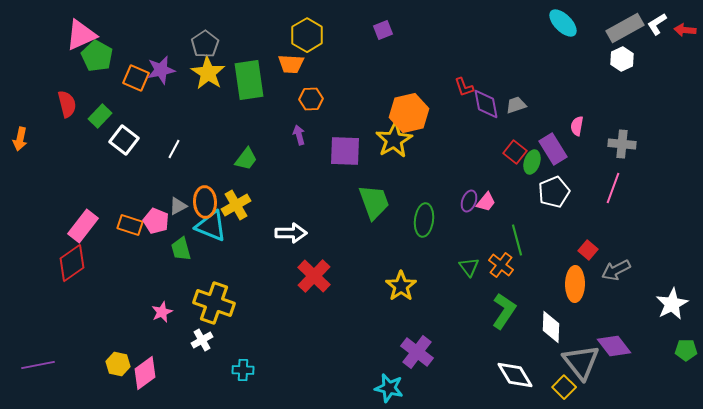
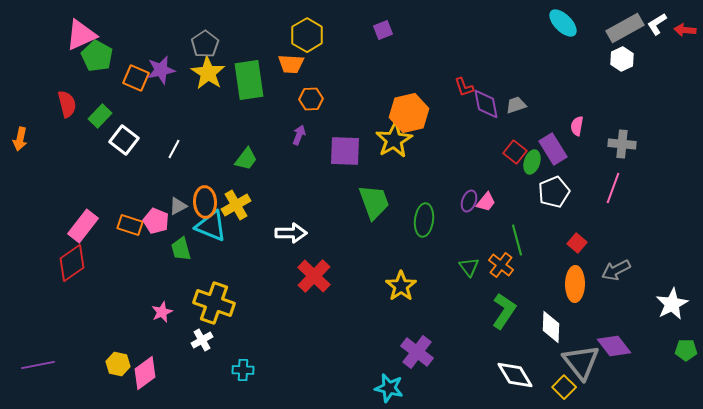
purple arrow at (299, 135): rotated 36 degrees clockwise
red square at (588, 250): moved 11 px left, 7 px up
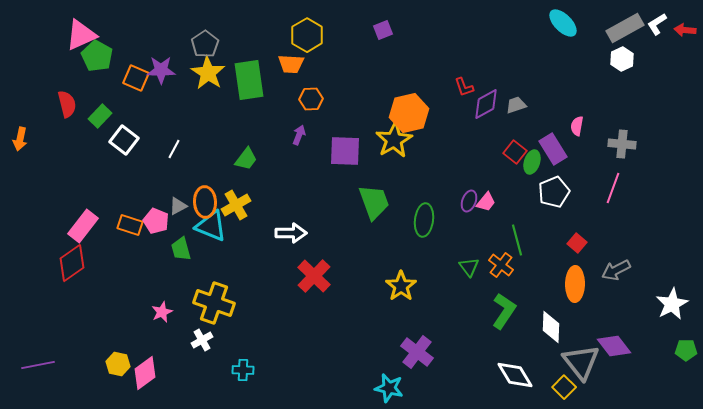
purple star at (161, 70): rotated 12 degrees clockwise
purple diamond at (486, 104): rotated 72 degrees clockwise
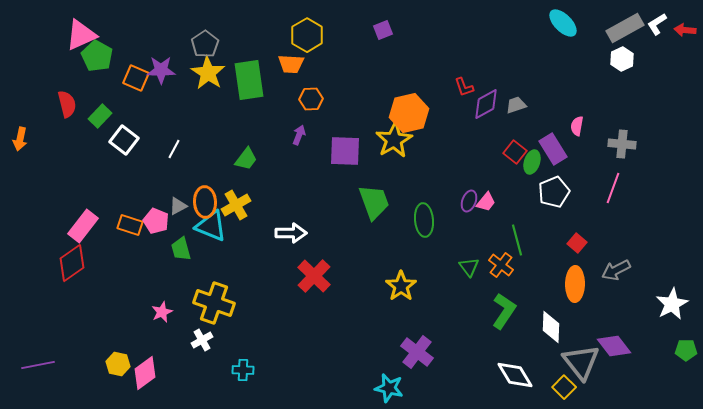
green ellipse at (424, 220): rotated 12 degrees counterclockwise
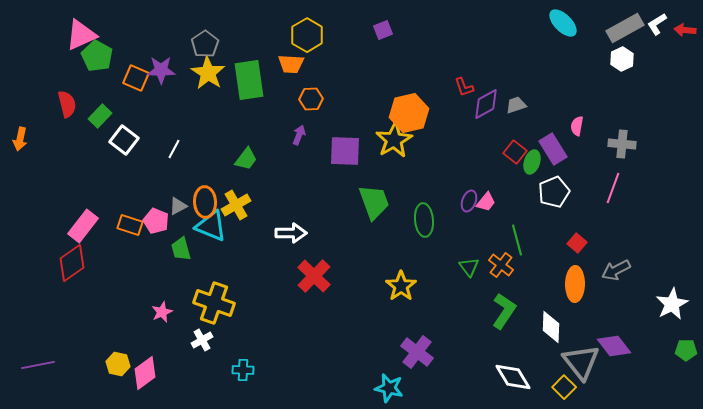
white diamond at (515, 375): moved 2 px left, 2 px down
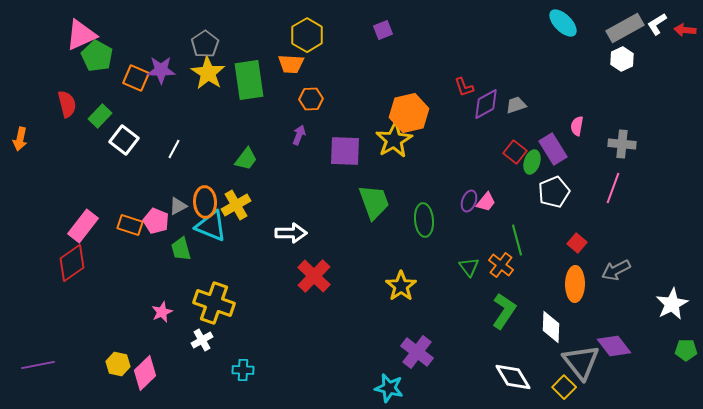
pink diamond at (145, 373): rotated 8 degrees counterclockwise
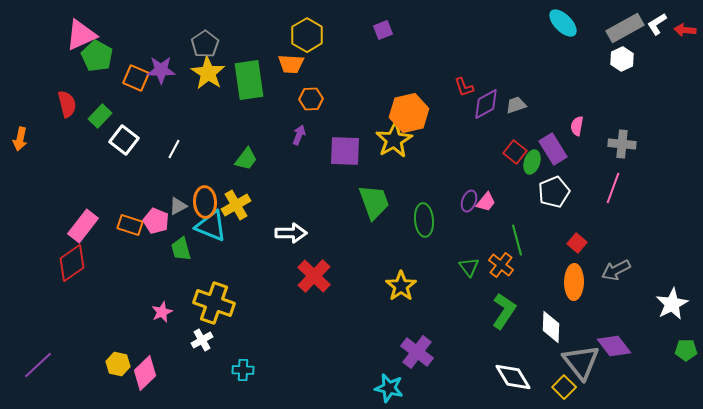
orange ellipse at (575, 284): moved 1 px left, 2 px up
purple line at (38, 365): rotated 32 degrees counterclockwise
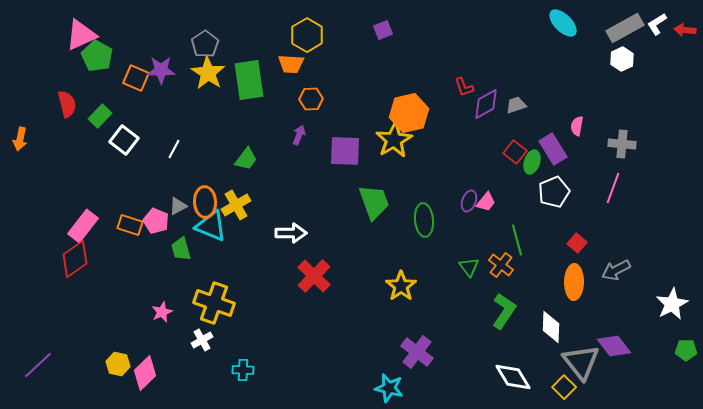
red diamond at (72, 263): moved 3 px right, 4 px up
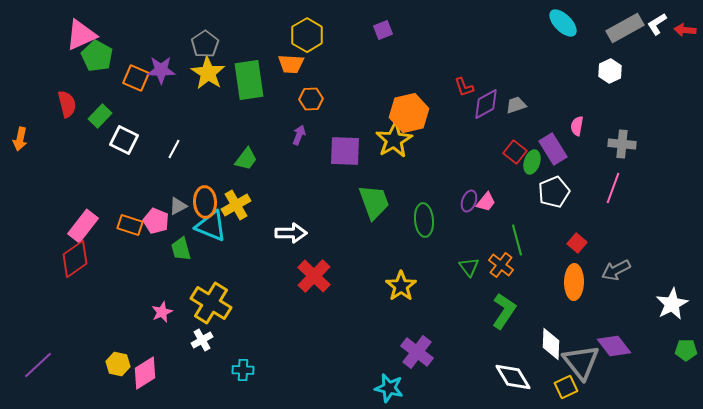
white hexagon at (622, 59): moved 12 px left, 12 px down
white square at (124, 140): rotated 12 degrees counterclockwise
yellow cross at (214, 303): moved 3 px left; rotated 12 degrees clockwise
white diamond at (551, 327): moved 17 px down
pink diamond at (145, 373): rotated 12 degrees clockwise
yellow square at (564, 387): moved 2 px right; rotated 20 degrees clockwise
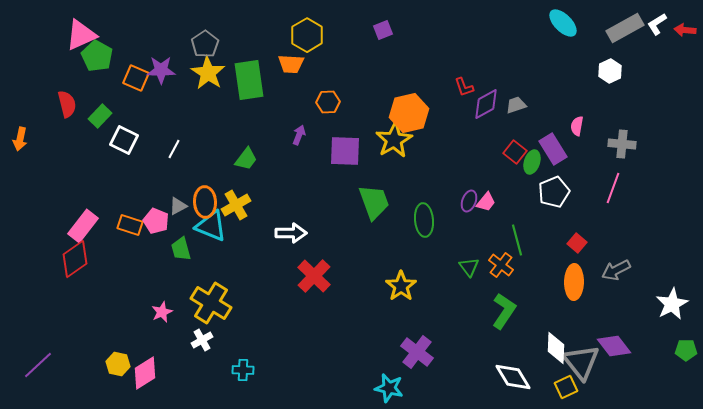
orange hexagon at (311, 99): moved 17 px right, 3 px down
white diamond at (551, 344): moved 5 px right, 4 px down
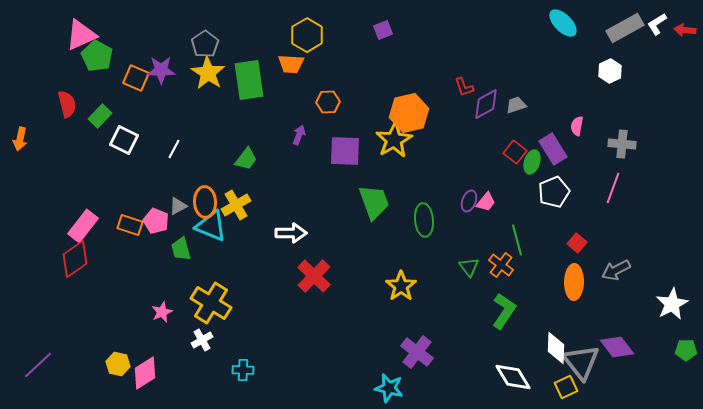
purple diamond at (614, 346): moved 3 px right, 1 px down
